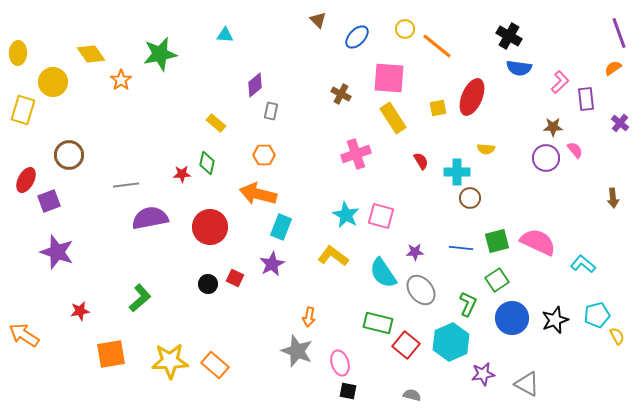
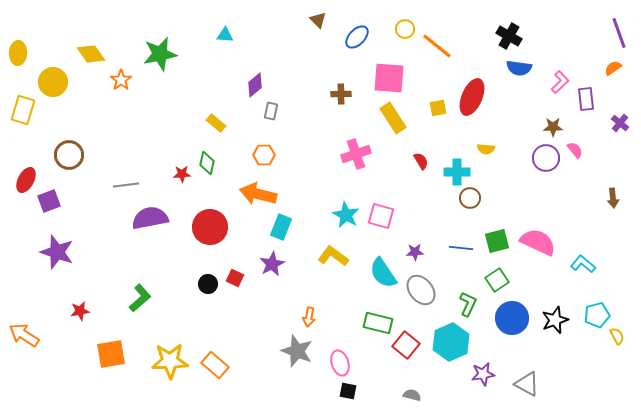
brown cross at (341, 94): rotated 30 degrees counterclockwise
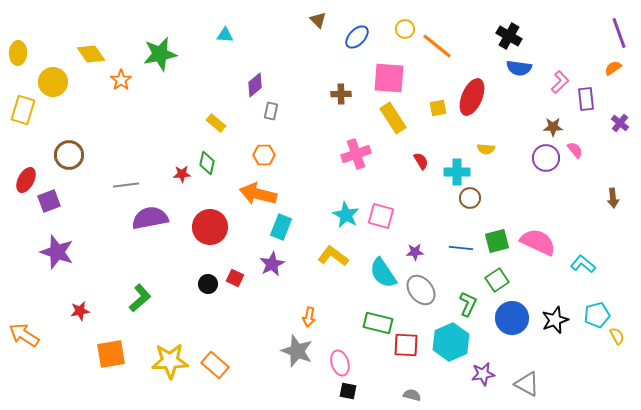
red square at (406, 345): rotated 36 degrees counterclockwise
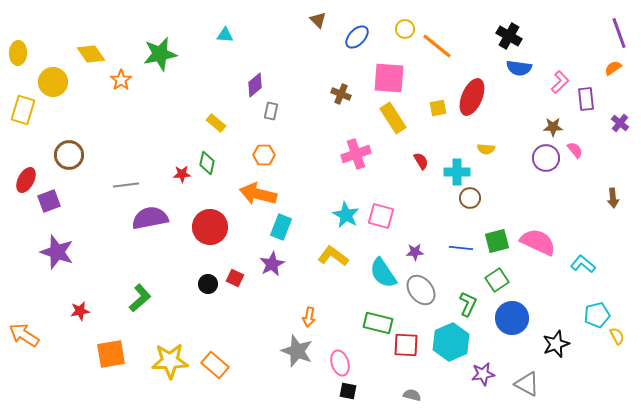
brown cross at (341, 94): rotated 24 degrees clockwise
black star at (555, 320): moved 1 px right, 24 px down
